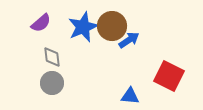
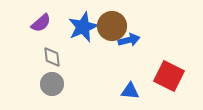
blue arrow: rotated 20 degrees clockwise
gray circle: moved 1 px down
blue triangle: moved 5 px up
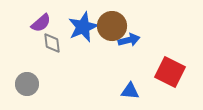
gray diamond: moved 14 px up
red square: moved 1 px right, 4 px up
gray circle: moved 25 px left
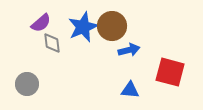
blue arrow: moved 10 px down
red square: rotated 12 degrees counterclockwise
blue triangle: moved 1 px up
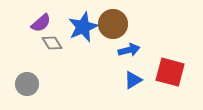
brown circle: moved 1 px right, 2 px up
gray diamond: rotated 25 degrees counterclockwise
blue triangle: moved 3 px right, 10 px up; rotated 36 degrees counterclockwise
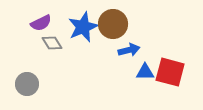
purple semicircle: rotated 15 degrees clockwise
blue triangle: moved 12 px right, 8 px up; rotated 30 degrees clockwise
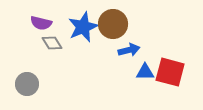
purple semicircle: rotated 40 degrees clockwise
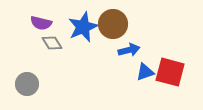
blue triangle: rotated 18 degrees counterclockwise
